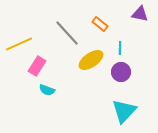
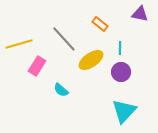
gray line: moved 3 px left, 6 px down
yellow line: rotated 8 degrees clockwise
cyan semicircle: moved 14 px right; rotated 21 degrees clockwise
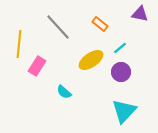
gray line: moved 6 px left, 12 px up
yellow line: rotated 68 degrees counterclockwise
cyan line: rotated 48 degrees clockwise
cyan semicircle: moved 3 px right, 2 px down
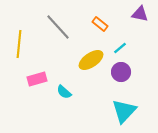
pink rectangle: moved 13 px down; rotated 42 degrees clockwise
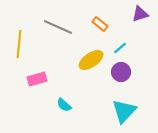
purple triangle: rotated 30 degrees counterclockwise
gray line: rotated 24 degrees counterclockwise
cyan semicircle: moved 13 px down
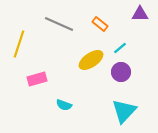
purple triangle: rotated 18 degrees clockwise
gray line: moved 1 px right, 3 px up
yellow line: rotated 12 degrees clockwise
cyan semicircle: rotated 21 degrees counterclockwise
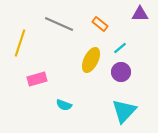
yellow line: moved 1 px right, 1 px up
yellow ellipse: rotated 30 degrees counterclockwise
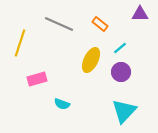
cyan semicircle: moved 2 px left, 1 px up
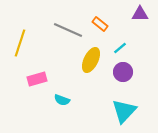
gray line: moved 9 px right, 6 px down
purple circle: moved 2 px right
cyan semicircle: moved 4 px up
